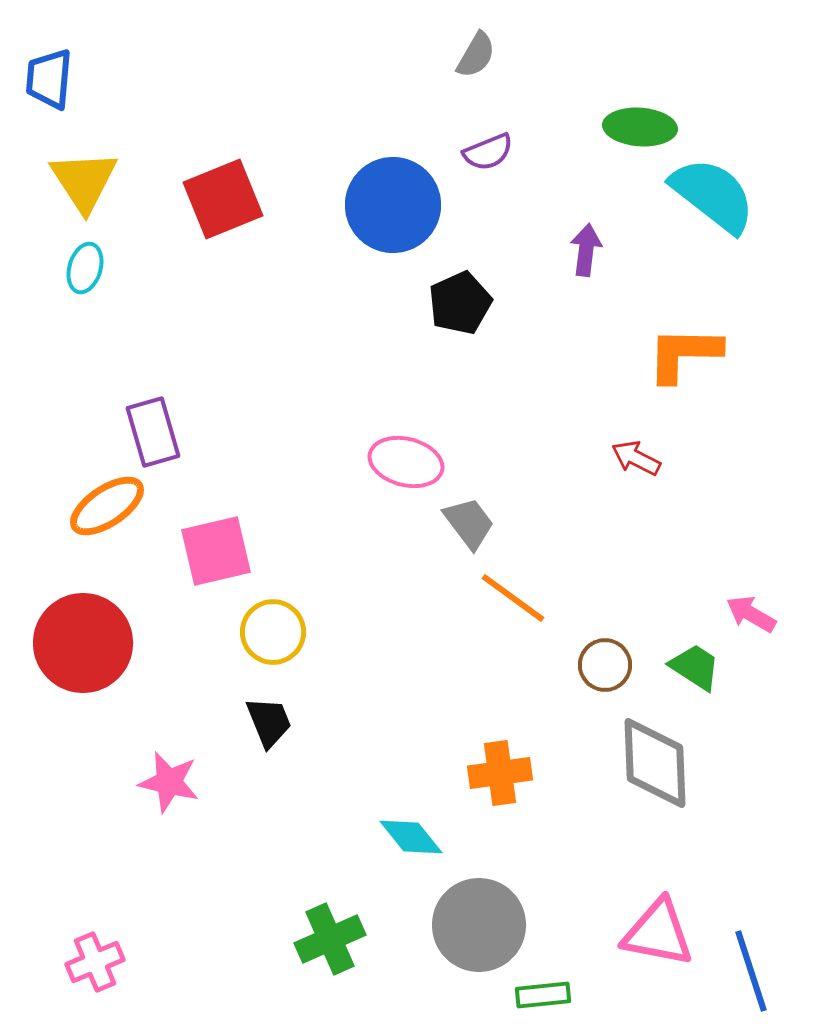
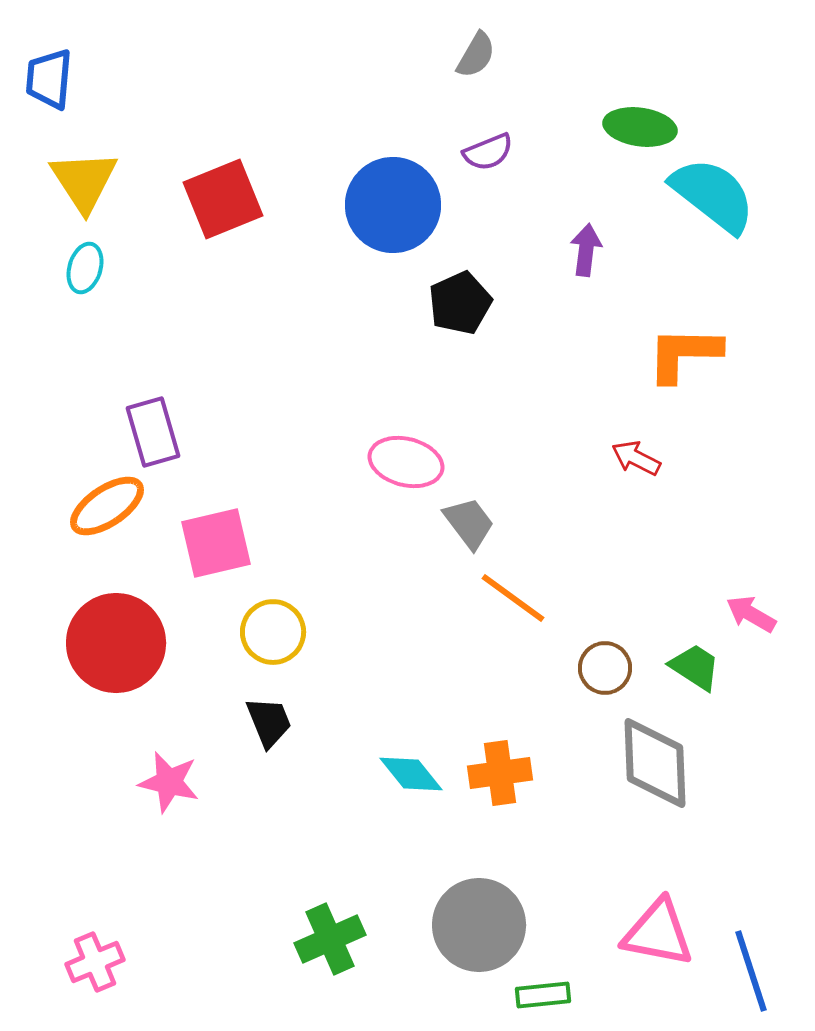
green ellipse: rotated 4 degrees clockwise
pink square: moved 8 px up
red circle: moved 33 px right
brown circle: moved 3 px down
cyan diamond: moved 63 px up
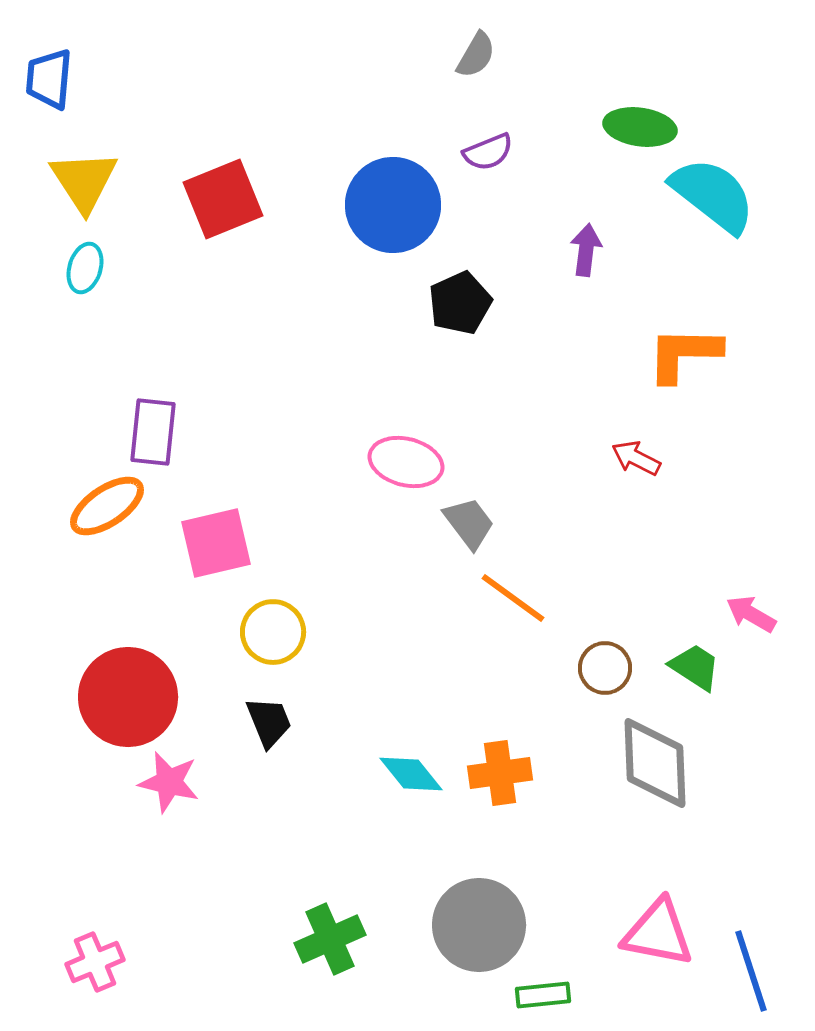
purple rectangle: rotated 22 degrees clockwise
red circle: moved 12 px right, 54 px down
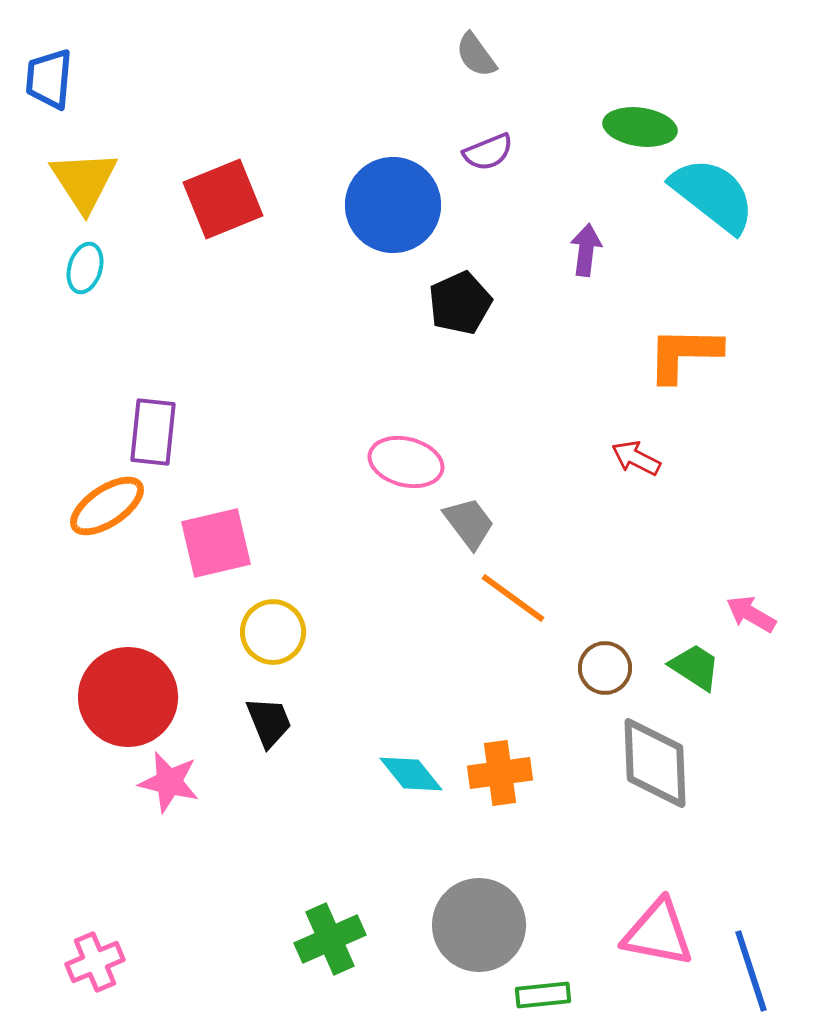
gray semicircle: rotated 114 degrees clockwise
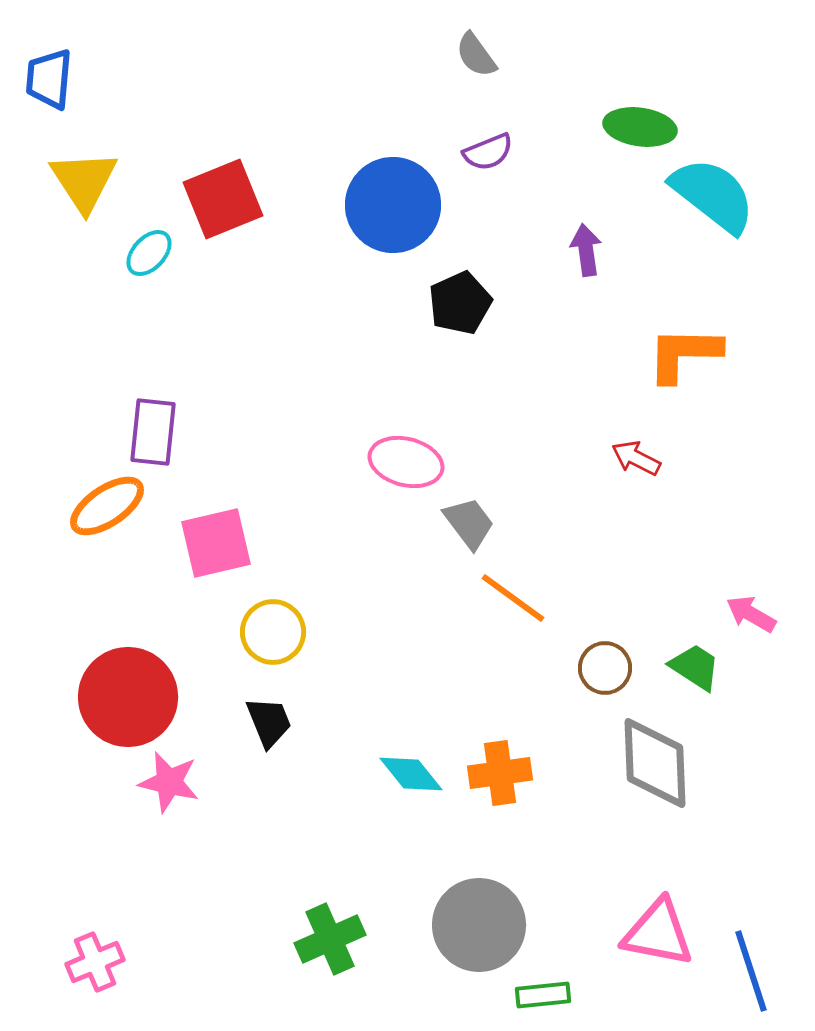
purple arrow: rotated 15 degrees counterclockwise
cyan ellipse: moved 64 px right, 15 px up; rotated 27 degrees clockwise
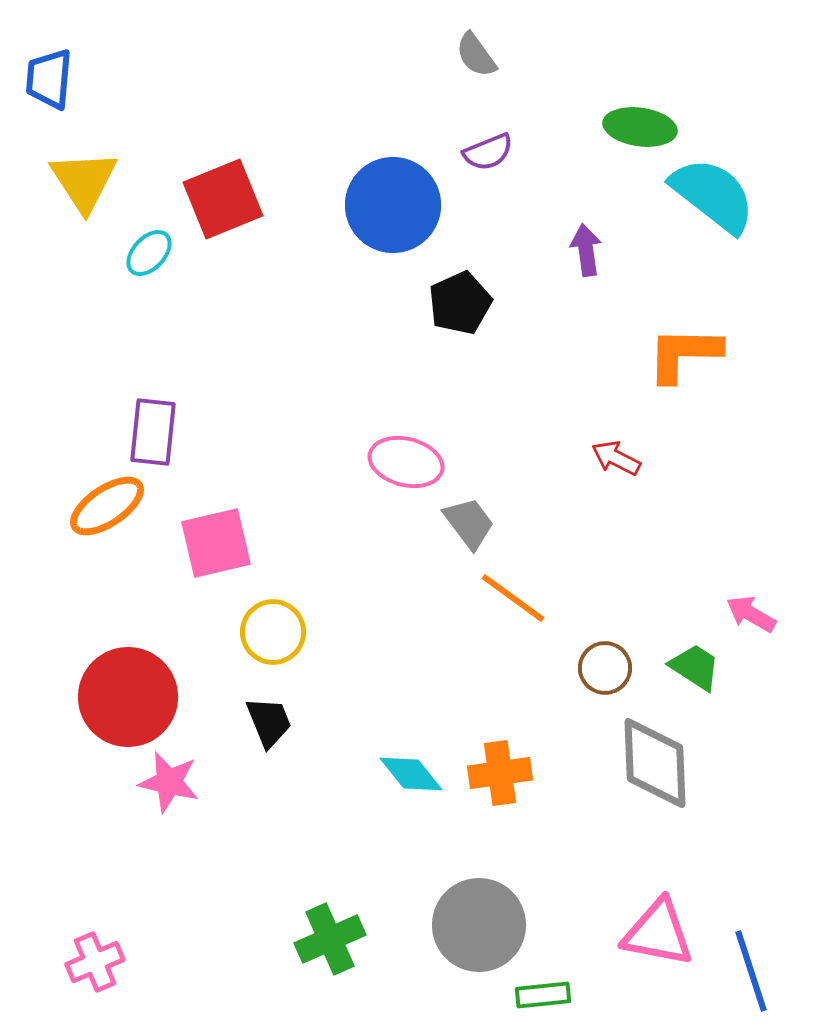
red arrow: moved 20 px left
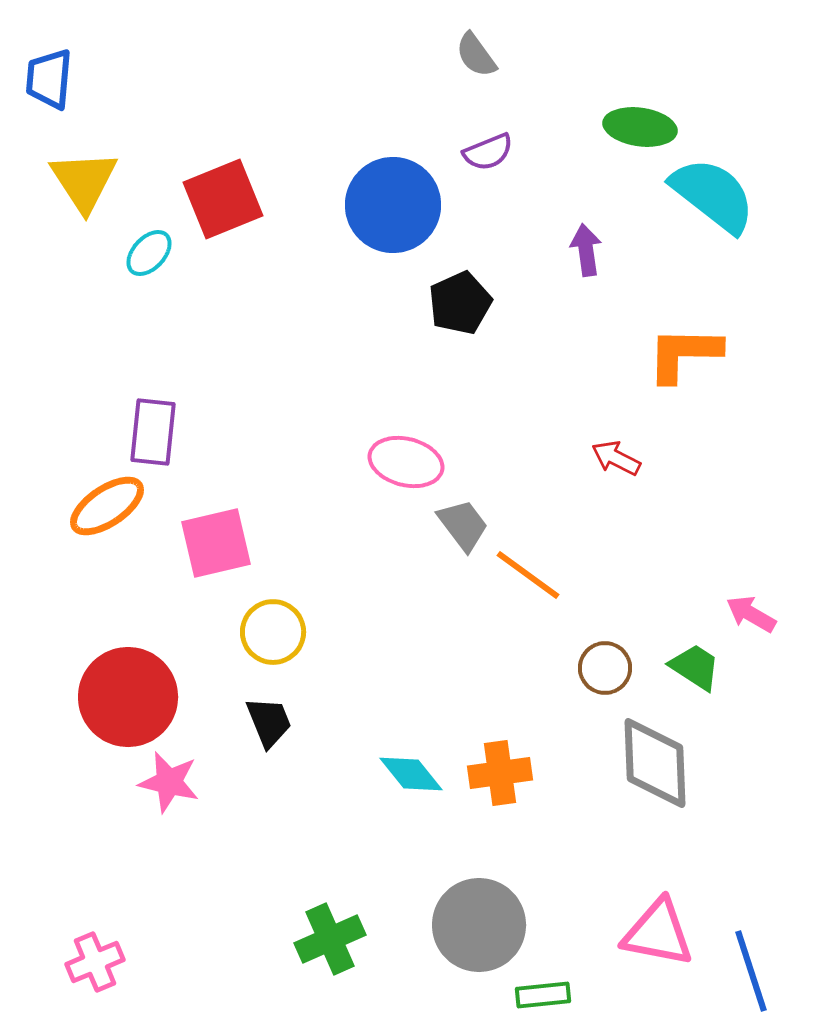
gray trapezoid: moved 6 px left, 2 px down
orange line: moved 15 px right, 23 px up
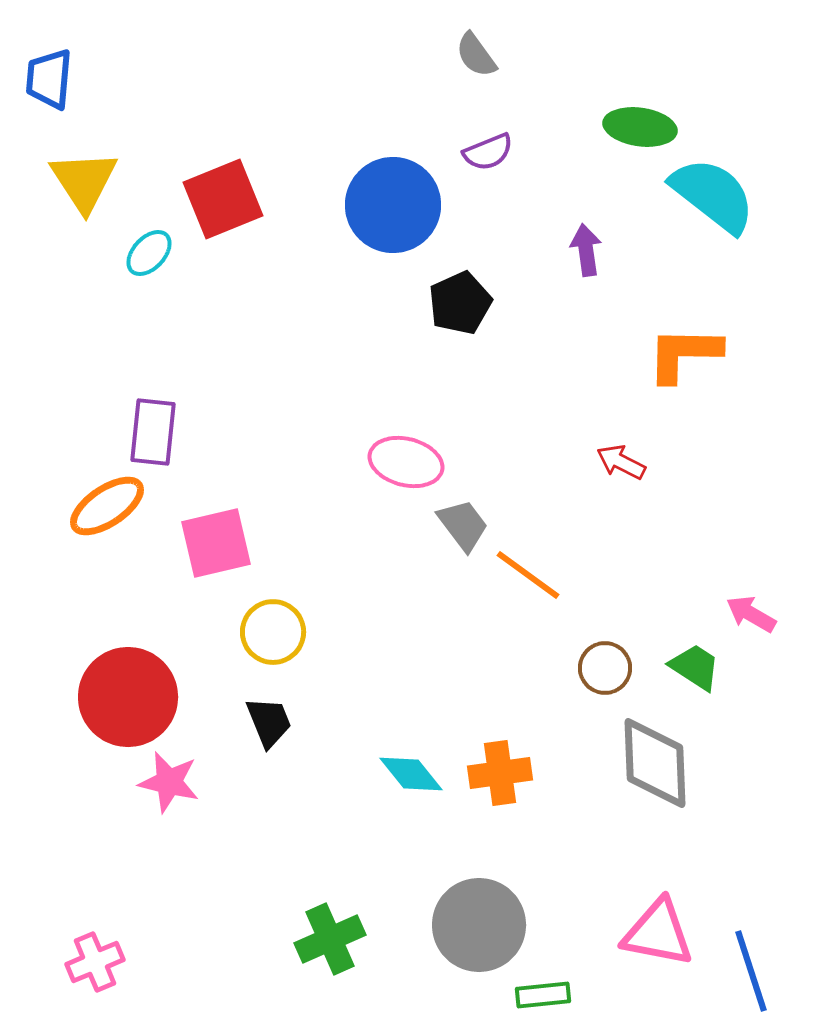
red arrow: moved 5 px right, 4 px down
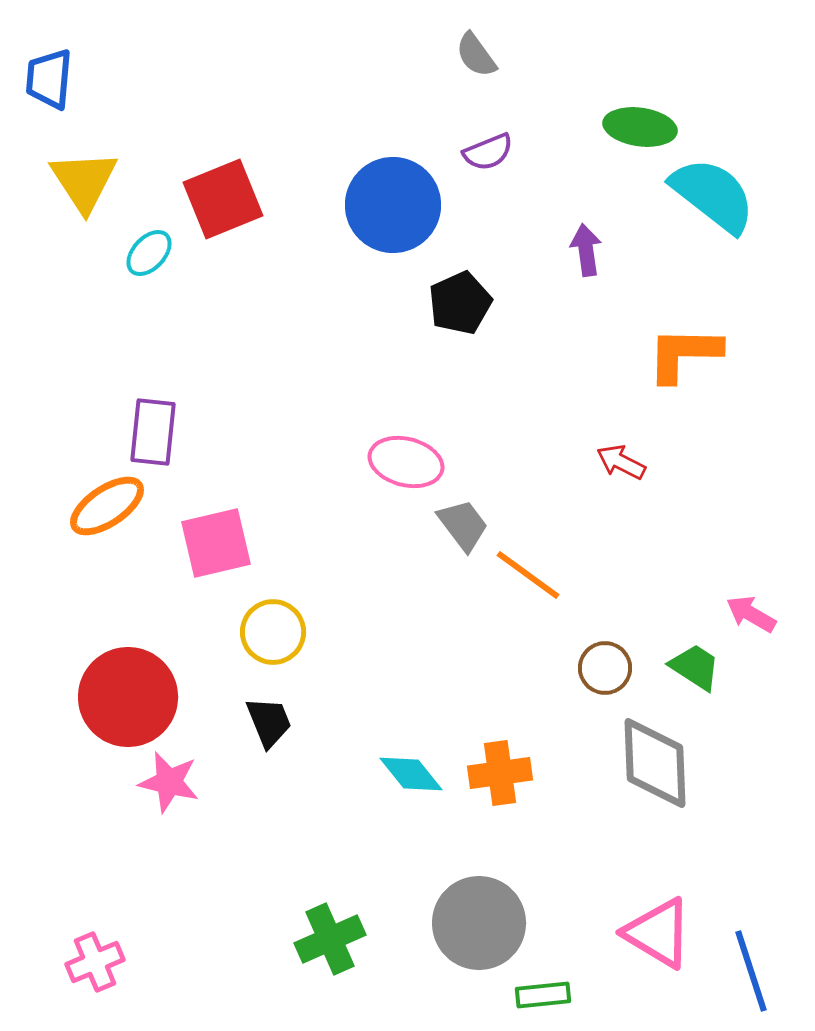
gray circle: moved 2 px up
pink triangle: rotated 20 degrees clockwise
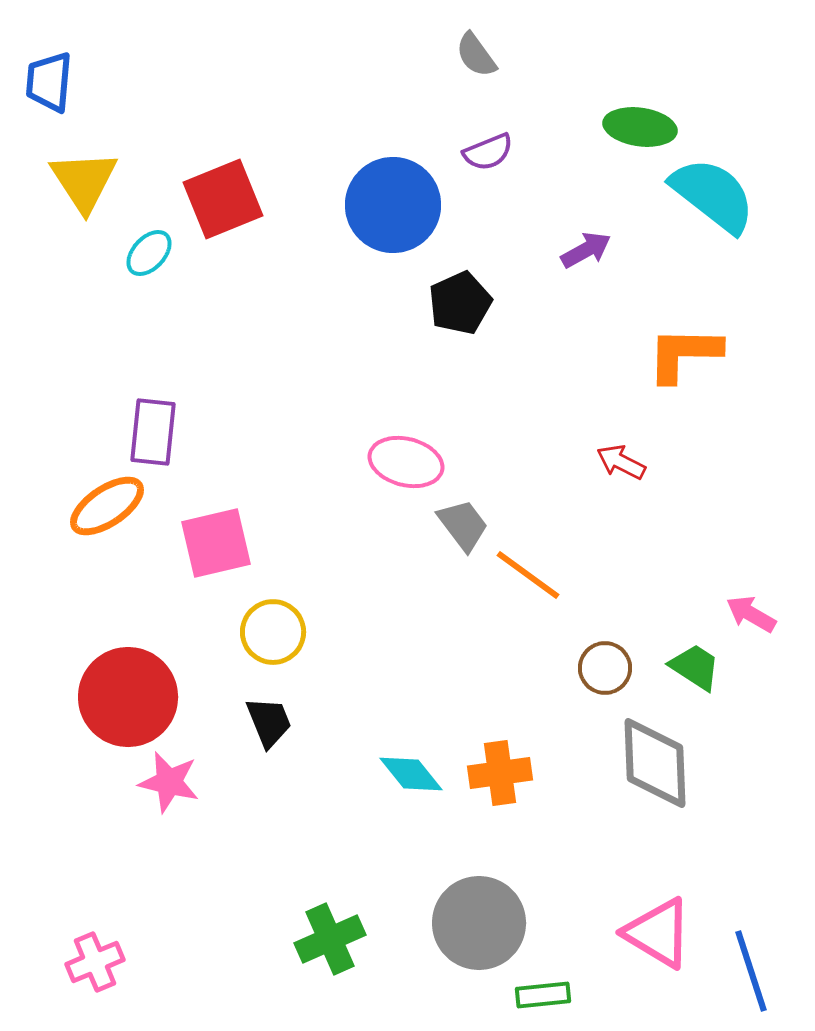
blue trapezoid: moved 3 px down
purple arrow: rotated 69 degrees clockwise
